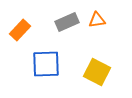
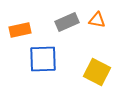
orange triangle: rotated 18 degrees clockwise
orange rectangle: rotated 35 degrees clockwise
blue square: moved 3 px left, 5 px up
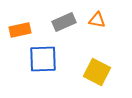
gray rectangle: moved 3 px left
